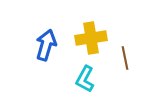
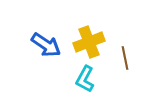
yellow cross: moved 2 px left, 4 px down; rotated 12 degrees counterclockwise
blue arrow: rotated 108 degrees clockwise
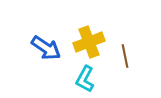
blue arrow: moved 3 px down
brown line: moved 2 px up
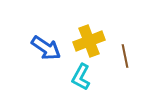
yellow cross: moved 1 px up
cyan L-shape: moved 4 px left, 2 px up
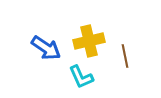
yellow cross: rotated 8 degrees clockwise
cyan L-shape: rotated 52 degrees counterclockwise
